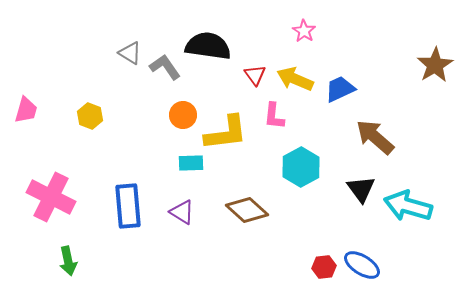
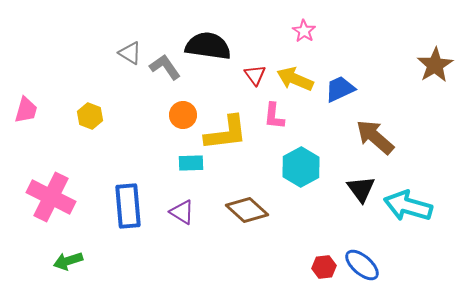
green arrow: rotated 84 degrees clockwise
blue ellipse: rotated 9 degrees clockwise
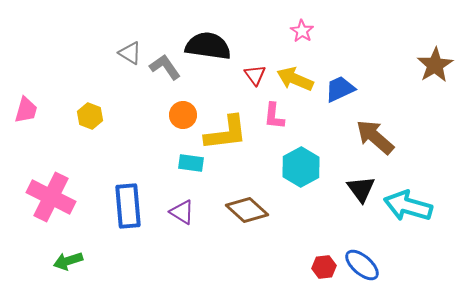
pink star: moved 2 px left
cyan rectangle: rotated 10 degrees clockwise
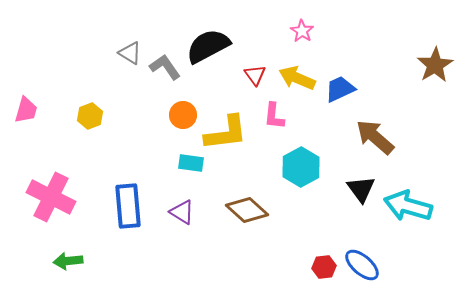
black semicircle: rotated 36 degrees counterclockwise
yellow arrow: moved 2 px right, 1 px up
yellow hexagon: rotated 20 degrees clockwise
green arrow: rotated 12 degrees clockwise
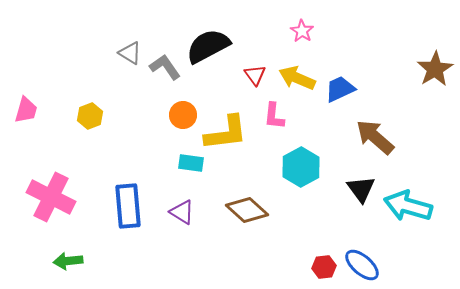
brown star: moved 4 px down
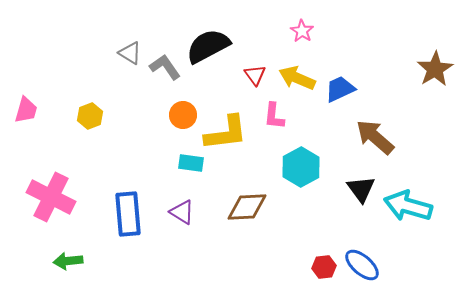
blue rectangle: moved 8 px down
brown diamond: moved 3 px up; rotated 45 degrees counterclockwise
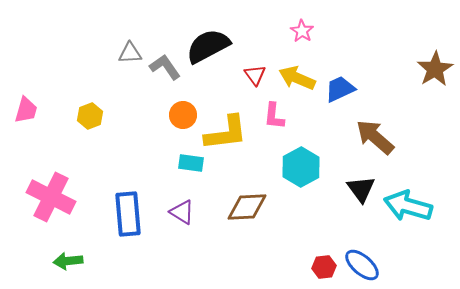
gray triangle: rotated 35 degrees counterclockwise
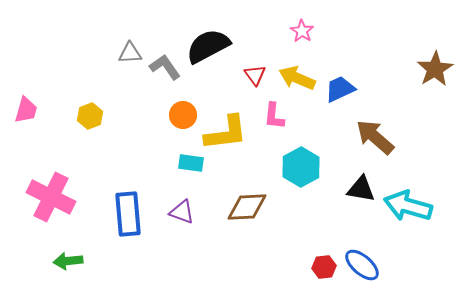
black triangle: rotated 44 degrees counterclockwise
purple triangle: rotated 12 degrees counterclockwise
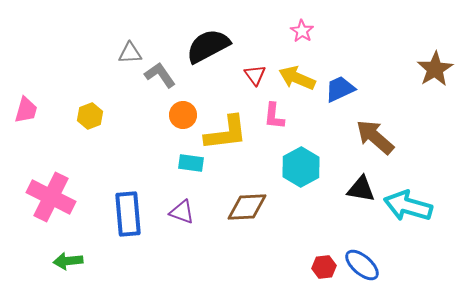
gray L-shape: moved 5 px left, 8 px down
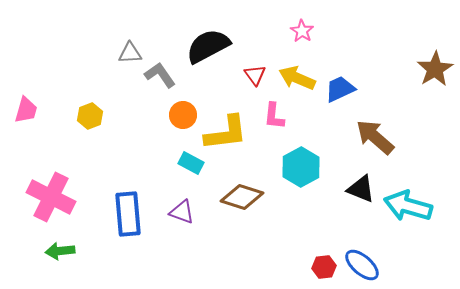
cyan rectangle: rotated 20 degrees clockwise
black triangle: rotated 12 degrees clockwise
brown diamond: moved 5 px left, 10 px up; rotated 21 degrees clockwise
green arrow: moved 8 px left, 10 px up
